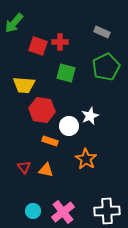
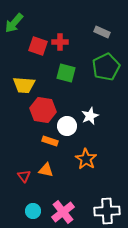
red hexagon: moved 1 px right
white circle: moved 2 px left
red triangle: moved 9 px down
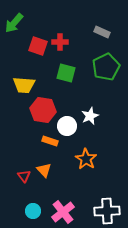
orange triangle: moved 2 px left; rotated 35 degrees clockwise
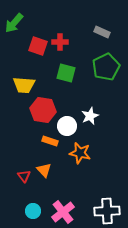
orange star: moved 6 px left, 6 px up; rotated 20 degrees counterclockwise
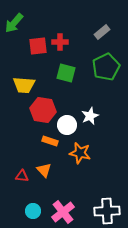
gray rectangle: rotated 63 degrees counterclockwise
red square: rotated 24 degrees counterclockwise
white circle: moved 1 px up
red triangle: moved 2 px left; rotated 48 degrees counterclockwise
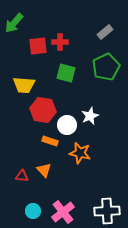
gray rectangle: moved 3 px right
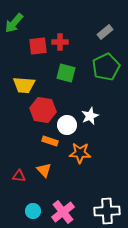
orange star: rotated 10 degrees counterclockwise
red triangle: moved 3 px left
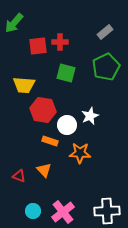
red triangle: rotated 16 degrees clockwise
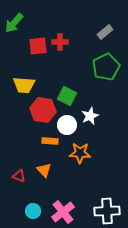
green square: moved 1 px right, 23 px down; rotated 12 degrees clockwise
orange rectangle: rotated 14 degrees counterclockwise
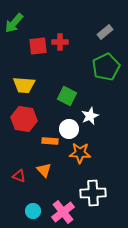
red hexagon: moved 19 px left, 9 px down
white circle: moved 2 px right, 4 px down
white cross: moved 14 px left, 18 px up
